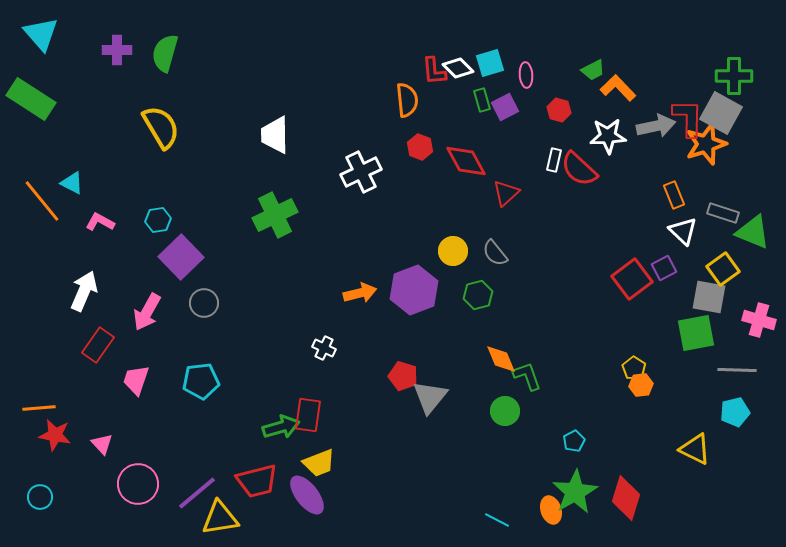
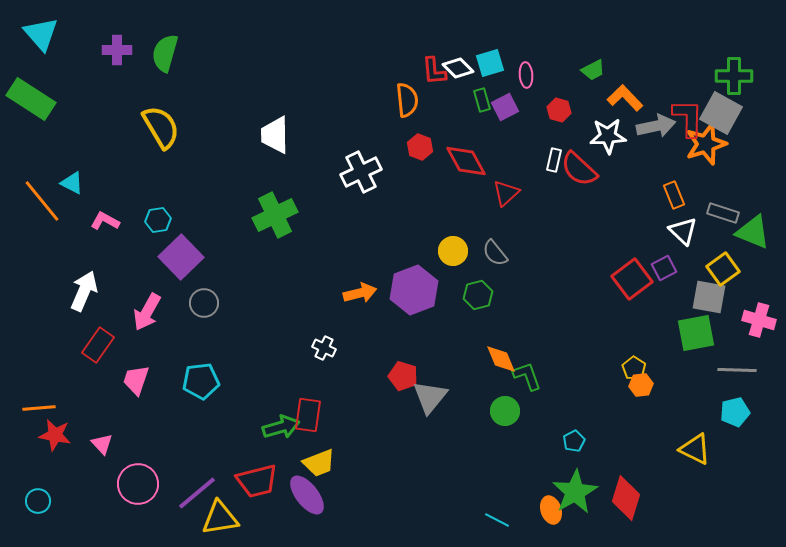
orange L-shape at (618, 88): moved 7 px right, 10 px down
pink L-shape at (100, 222): moved 5 px right, 1 px up
cyan circle at (40, 497): moved 2 px left, 4 px down
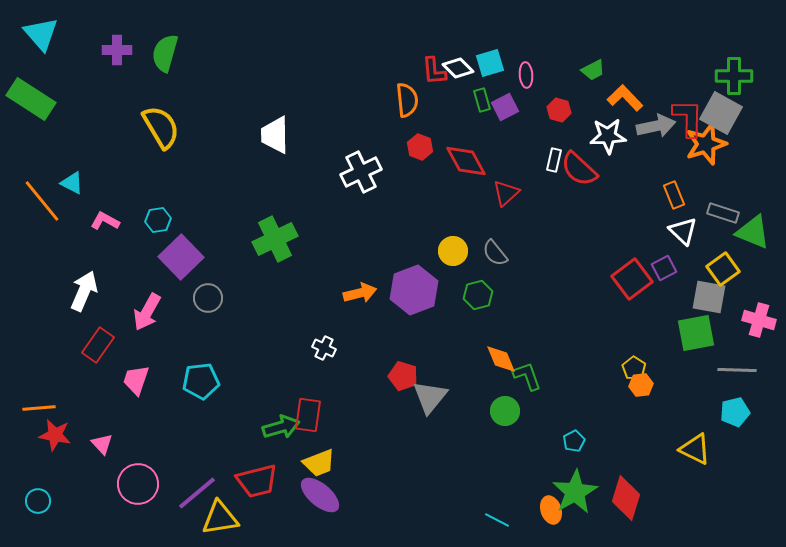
green cross at (275, 215): moved 24 px down
gray circle at (204, 303): moved 4 px right, 5 px up
purple ellipse at (307, 495): moved 13 px right; rotated 12 degrees counterclockwise
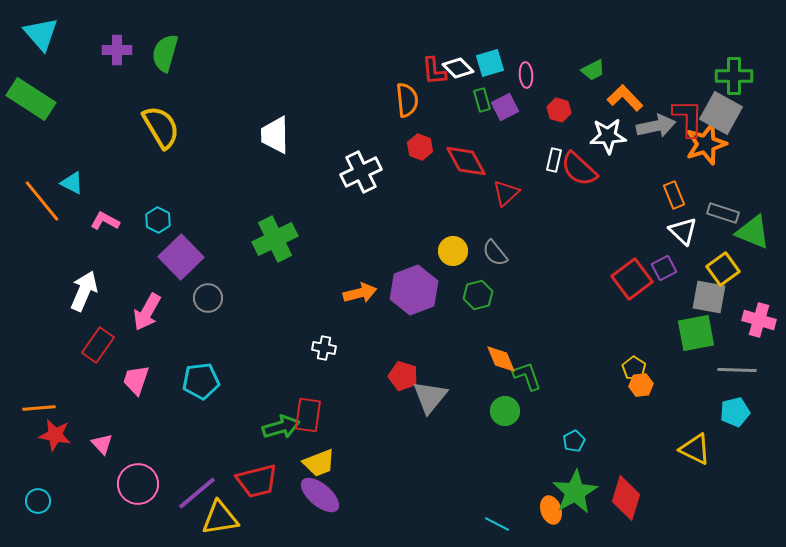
cyan hexagon at (158, 220): rotated 25 degrees counterclockwise
white cross at (324, 348): rotated 15 degrees counterclockwise
cyan line at (497, 520): moved 4 px down
